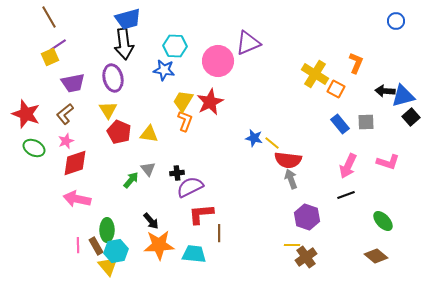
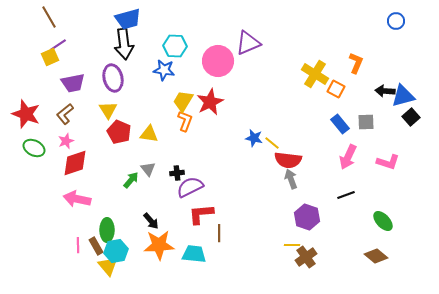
pink arrow at (348, 166): moved 9 px up
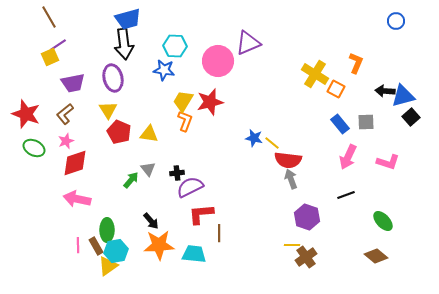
red star at (210, 102): rotated 12 degrees clockwise
yellow triangle at (108, 266): rotated 35 degrees clockwise
